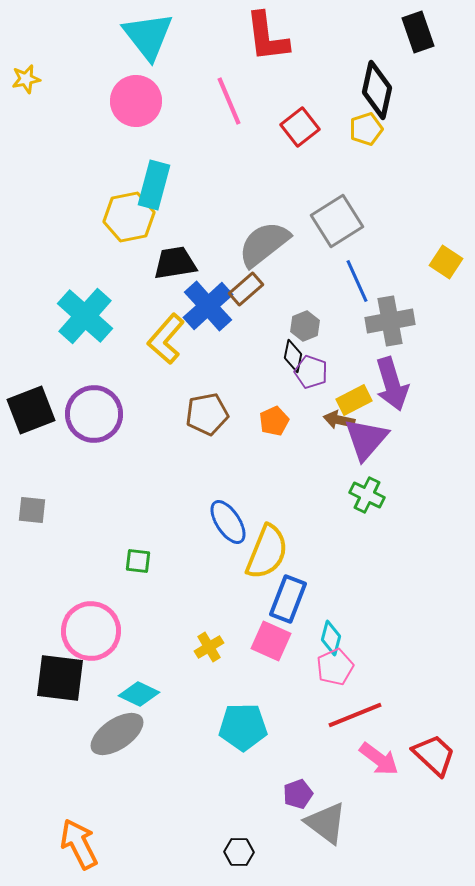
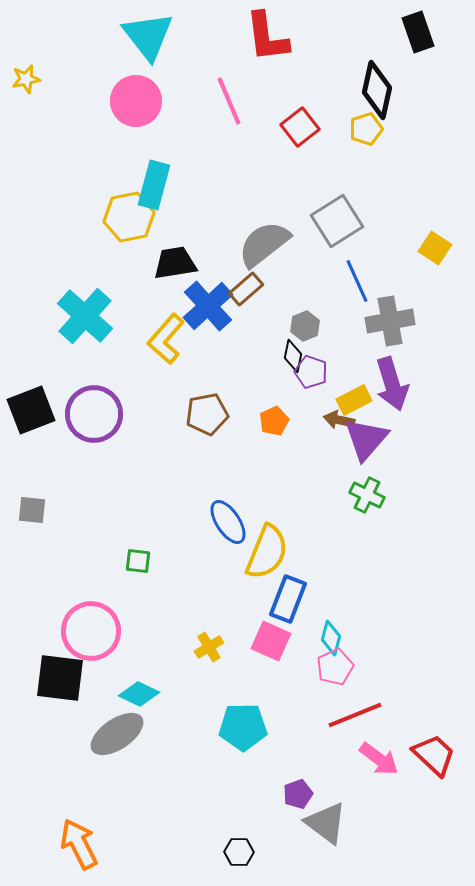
yellow square at (446, 262): moved 11 px left, 14 px up
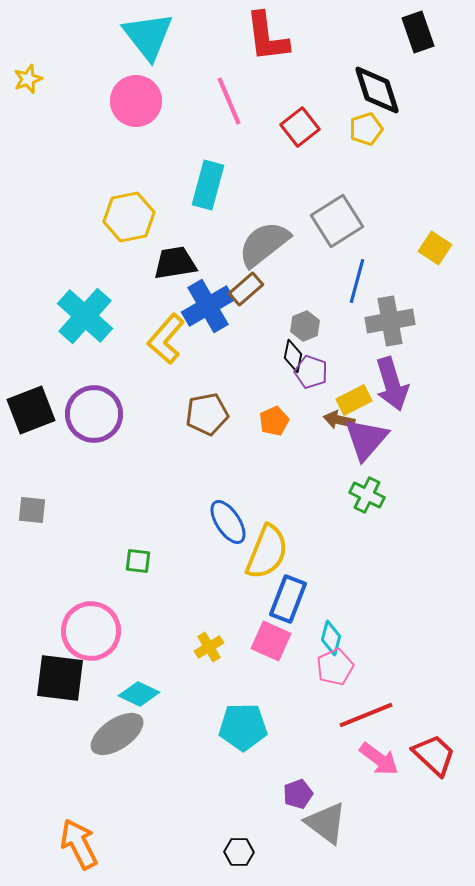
yellow star at (26, 79): moved 2 px right; rotated 8 degrees counterclockwise
black diamond at (377, 90): rotated 30 degrees counterclockwise
cyan rectangle at (154, 185): moved 54 px right
blue line at (357, 281): rotated 39 degrees clockwise
blue cross at (208, 306): rotated 12 degrees clockwise
red line at (355, 715): moved 11 px right
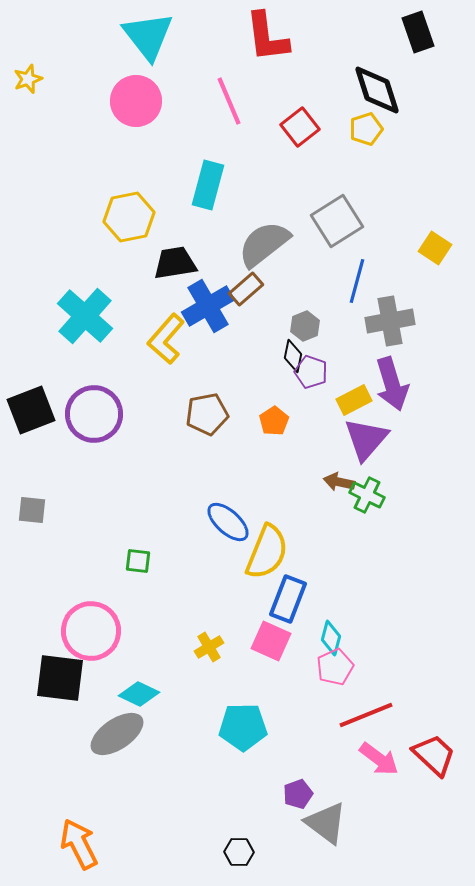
brown arrow at (339, 420): moved 62 px down
orange pentagon at (274, 421): rotated 8 degrees counterclockwise
blue ellipse at (228, 522): rotated 15 degrees counterclockwise
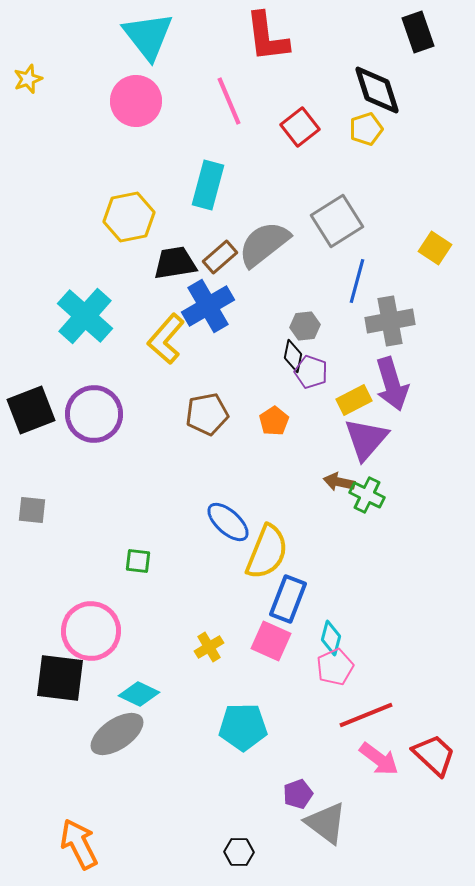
brown rectangle at (246, 289): moved 26 px left, 32 px up
gray hexagon at (305, 326): rotated 16 degrees clockwise
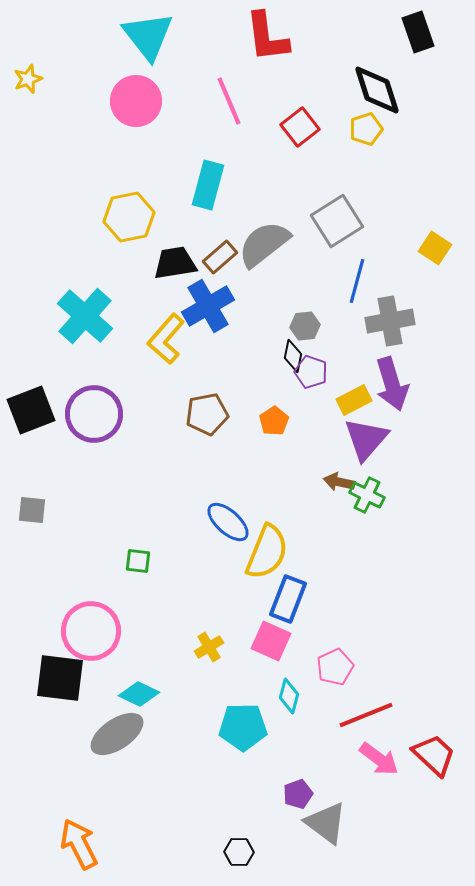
cyan diamond at (331, 638): moved 42 px left, 58 px down
